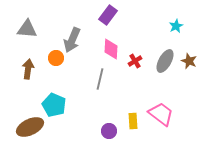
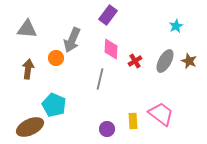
purple circle: moved 2 px left, 2 px up
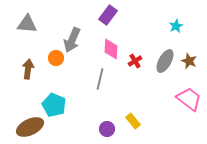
gray triangle: moved 5 px up
pink trapezoid: moved 28 px right, 15 px up
yellow rectangle: rotated 35 degrees counterclockwise
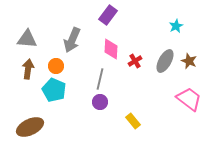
gray triangle: moved 15 px down
orange circle: moved 8 px down
cyan pentagon: moved 15 px up
purple circle: moved 7 px left, 27 px up
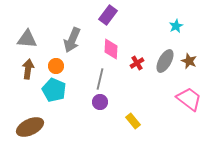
red cross: moved 2 px right, 2 px down
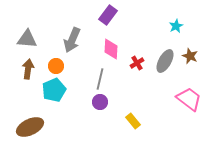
brown star: moved 1 px right, 5 px up
cyan pentagon: rotated 25 degrees clockwise
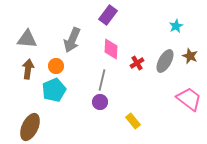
gray line: moved 2 px right, 1 px down
brown ellipse: rotated 40 degrees counterclockwise
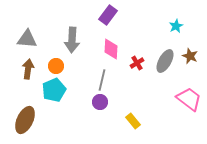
gray arrow: rotated 20 degrees counterclockwise
brown ellipse: moved 5 px left, 7 px up
